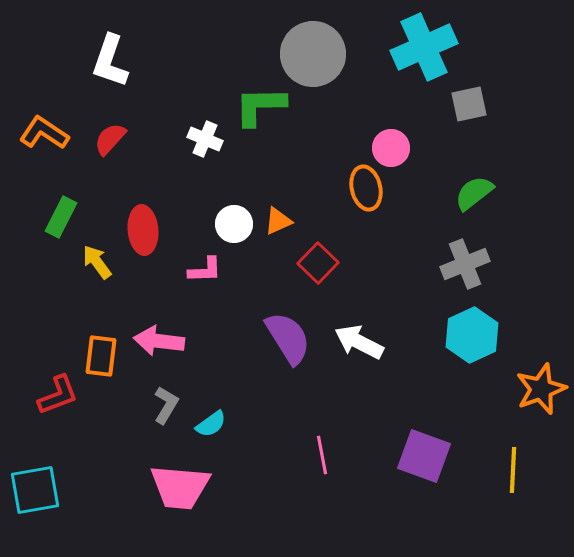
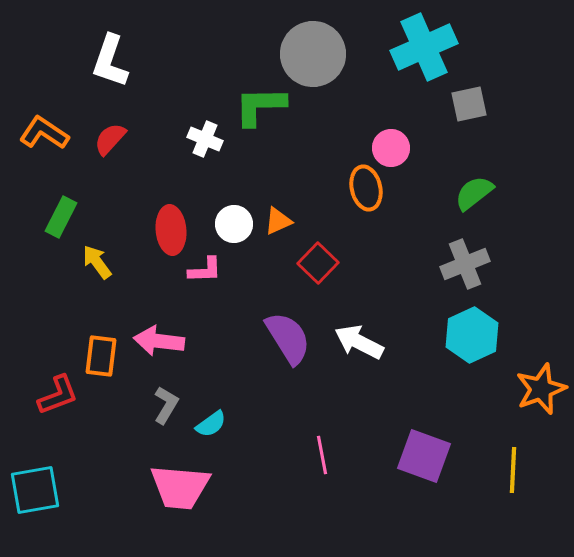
red ellipse: moved 28 px right
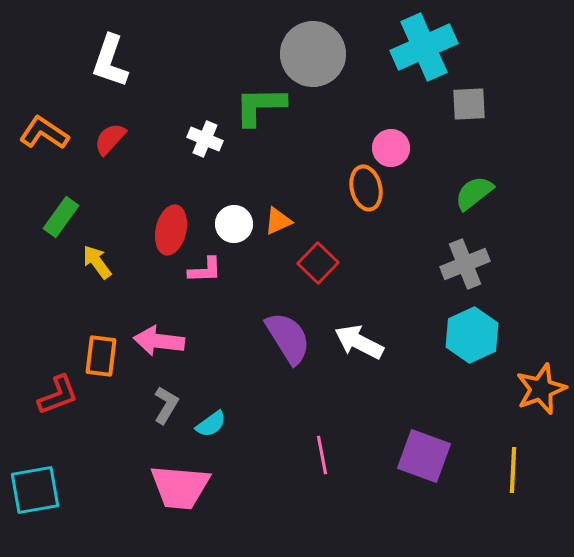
gray square: rotated 9 degrees clockwise
green rectangle: rotated 9 degrees clockwise
red ellipse: rotated 18 degrees clockwise
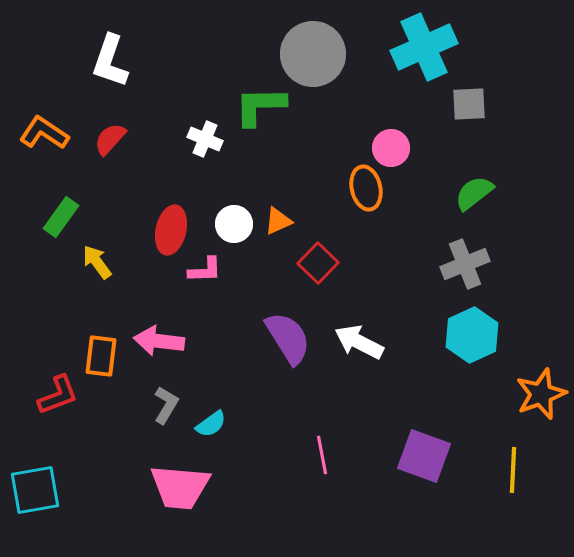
orange star: moved 5 px down
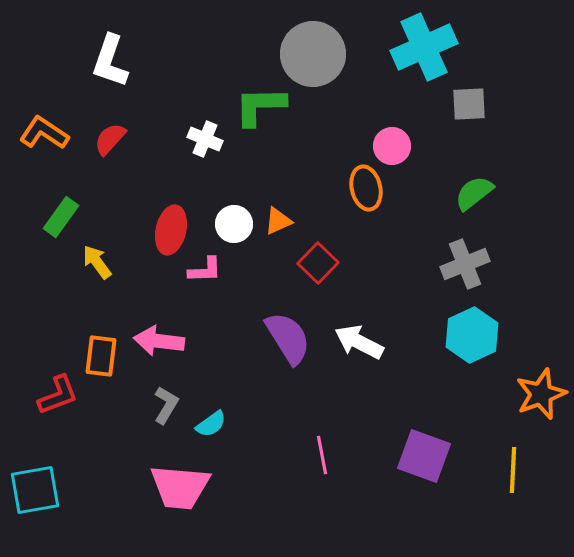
pink circle: moved 1 px right, 2 px up
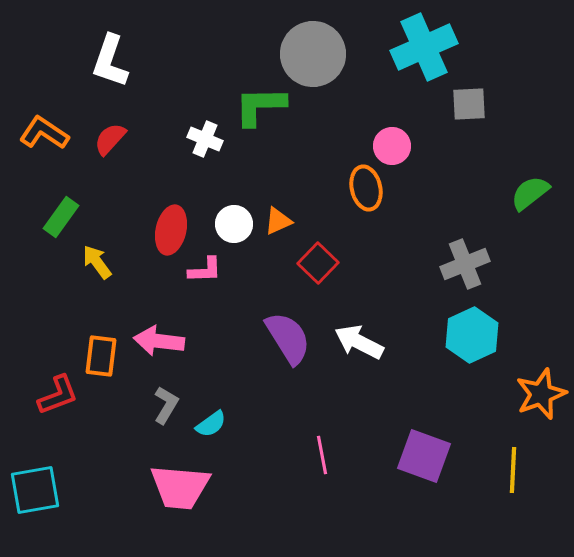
green semicircle: moved 56 px right
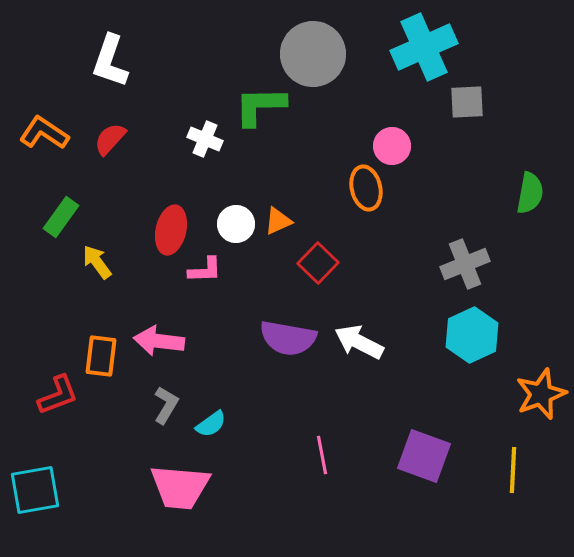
gray square: moved 2 px left, 2 px up
green semicircle: rotated 138 degrees clockwise
white circle: moved 2 px right
purple semicircle: rotated 132 degrees clockwise
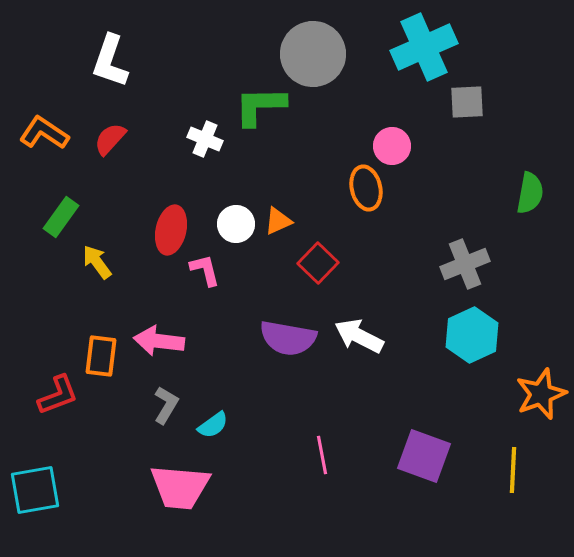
pink L-shape: rotated 102 degrees counterclockwise
white arrow: moved 6 px up
cyan semicircle: moved 2 px right, 1 px down
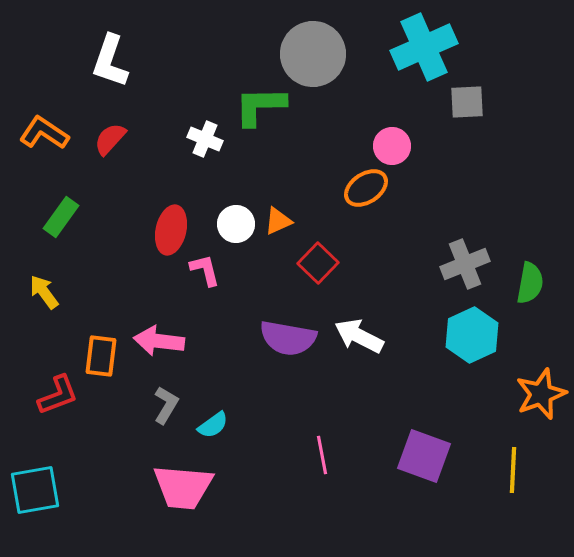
orange ellipse: rotated 69 degrees clockwise
green semicircle: moved 90 px down
yellow arrow: moved 53 px left, 30 px down
pink trapezoid: moved 3 px right
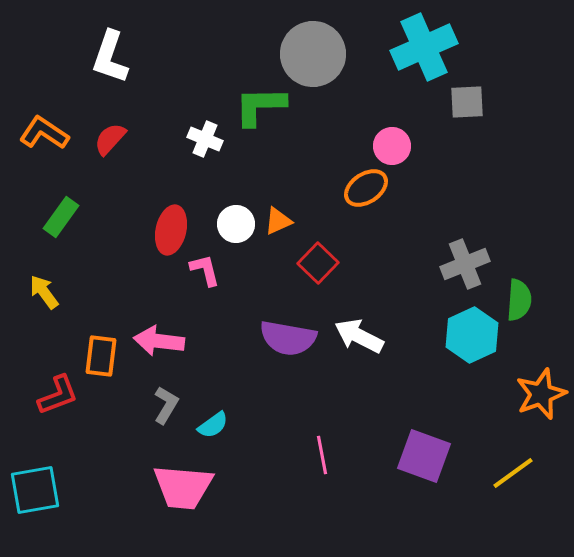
white L-shape: moved 4 px up
green semicircle: moved 11 px left, 17 px down; rotated 6 degrees counterclockwise
yellow line: moved 3 px down; rotated 51 degrees clockwise
